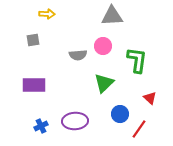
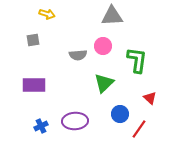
yellow arrow: rotated 14 degrees clockwise
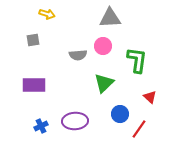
gray triangle: moved 2 px left, 2 px down
red triangle: moved 1 px up
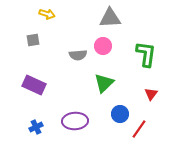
green L-shape: moved 9 px right, 6 px up
purple rectangle: rotated 25 degrees clockwise
red triangle: moved 1 px right, 3 px up; rotated 24 degrees clockwise
blue cross: moved 5 px left, 1 px down
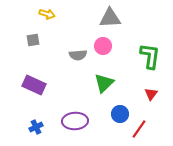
green L-shape: moved 4 px right, 2 px down
